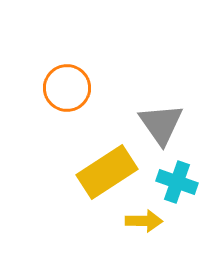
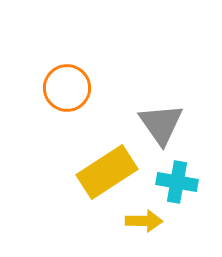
cyan cross: rotated 9 degrees counterclockwise
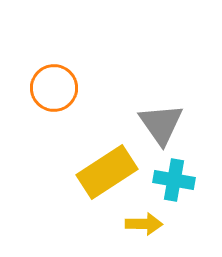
orange circle: moved 13 px left
cyan cross: moved 3 px left, 2 px up
yellow arrow: moved 3 px down
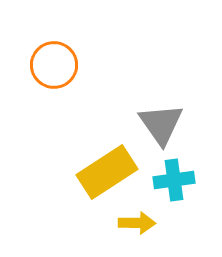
orange circle: moved 23 px up
cyan cross: rotated 18 degrees counterclockwise
yellow arrow: moved 7 px left, 1 px up
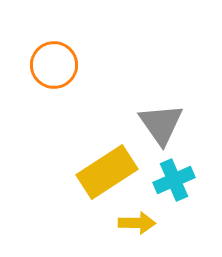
cyan cross: rotated 15 degrees counterclockwise
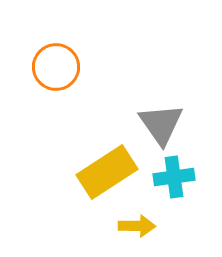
orange circle: moved 2 px right, 2 px down
cyan cross: moved 3 px up; rotated 15 degrees clockwise
yellow arrow: moved 3 px down
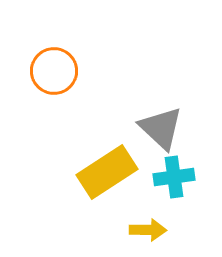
orange circle: moved 2 px left, 4 px down
gray triangle: moved 4 px down; rotated 12 degrees counterclockwise
yellow arrow: moved 11 px right, 4 px down
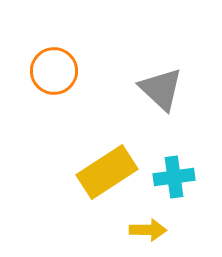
gray triangle: moved 39 px up
